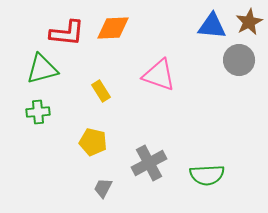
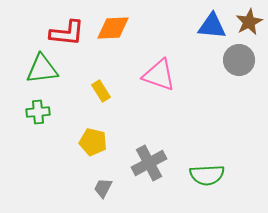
green triangle: rotated 8 degrees clockwise
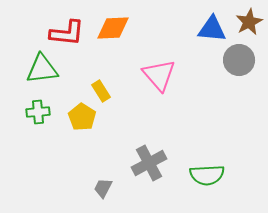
blue triangle: moved 3 px down
pink triangle: rotated 30 degrees clockwise
yellow pentagon: moved 11 px left, 25 px up; rotated 20 degrees clockwise
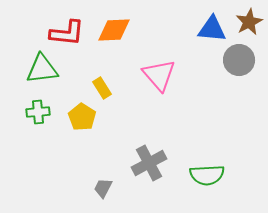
orange diamond: moved 1 px right, 2 px down
yellow rectangle: moved 1 px right, 3 px up
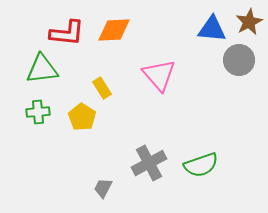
green semicircle: moved 6 px left, 10 px up; rotated 16 degrees counterclockwise
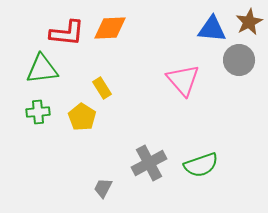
orange diamond: moved 4 px left, 2 px up
pink triangle: moved 24 px right, 5 px down
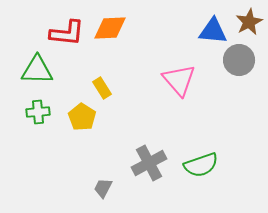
blue triangle: moved 1 px right, 2 px down
green triangle: moved 5 px left, 1 px down; rotated 8 degrees clockwise
pink triangle: moved 4 px left
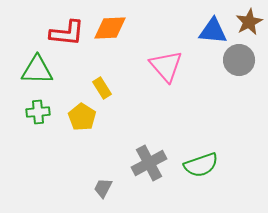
pink triangle: moved 13 px left, 14 px up
